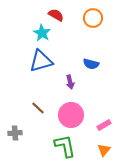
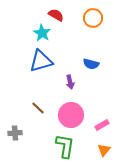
pink rectangle: moved 2 px left
green L-shape: rotated 20 degrees clockwise
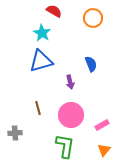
red semicircle: moved 2 px left, 4 px up
blue semicircle: rotated 126 degrees counterclockwise
brown line: rotated 32 degrees clockwise
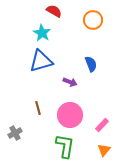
orange circle: moved 2 px down
purple arrow: rotated 56 degrees counterclockwise
pink circle: moved 1 px left
pink rectangle: rotated 16 degrees counterclockwise
gray cross: rotated 24 degrees counterclockwise
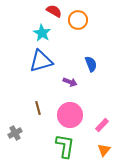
orange circle: moved 15 px left
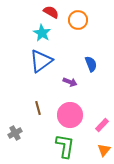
red semicircle: moved 3 px left, 1 px down
blue triangle: rotated 20 degrees counterclockwise
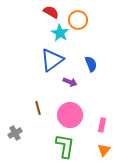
cyan star: moved 18 px right
blue triangle: moved 11 px right, 1 px up
pink rectangle: rotated 32 degrees counterclockwise
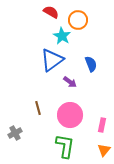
cyan star: moved 2 px right, 3 px down
purple arrow: rotated 16 degrees clockwise
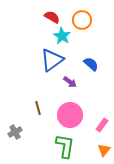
red semicircle: moved 1 px right, 5 px down
orange circle: moved 4 px right
blue semicircle: rotated 28 degrees counterclockwise
pink rectangle: rotated 24 degrees clockwise
gray cross: moved 1 px up
